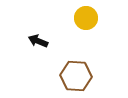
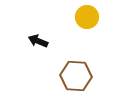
yellow circle: moved 1 px right, 1 px up
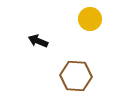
yellow circle: moved 3 px right, 2 px down
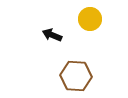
black arrow: moved 14 px right, 6 px up
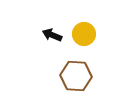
yellow circle: moved 6 px left, 15 px down
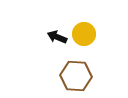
black arrow: moved 5 px right, 2 px down
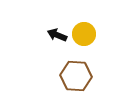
black arrow: moved 2 px up
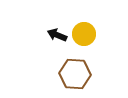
brown hexagon: moved 1 px left, 2 px up
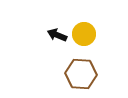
brown hexagon: moved 6 px right
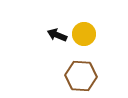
brown hexagon: moved 2 px down
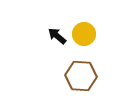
black arrow: moved 1 px down; rotated 18 degrees clockwise
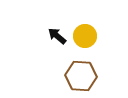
yellow circle: moved 1 px right, 2 px down
